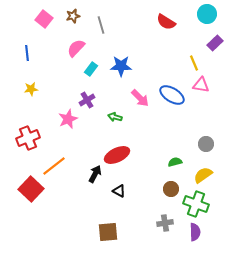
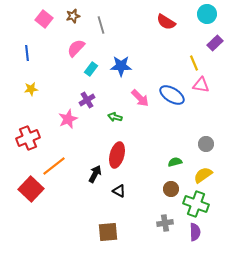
red ellipse: rotated 50 degrees counterclockwise
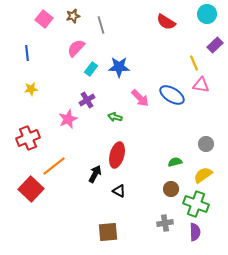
purple rectangle: moved 2 px down
blue star: moved 2 px left, 1 px down
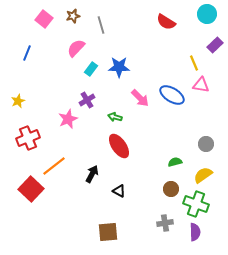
blue line: rotated 28 degrees clockwise
yellow star: moved 13 px left, 12 px down; rotated 16 degrees counterclockwise
red ellipse: moved 2 px right, 9 px up; rotated 50 degrees counterclockwise
black arrow: moved 3 px left
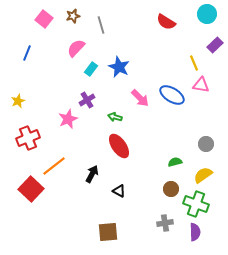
blue star: rotated 25 degrees clockwise
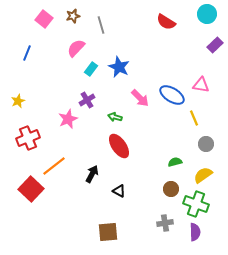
yellow line: moved 55 px down
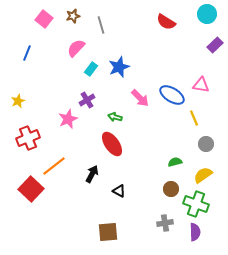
blue star: rotated 25 degrees clockwise
red ellipse: moved 7 px left, 2 px up
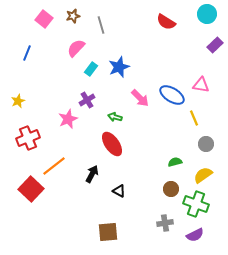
purple semicircle: moved 3 px down; rotated 66 degrees clockwise
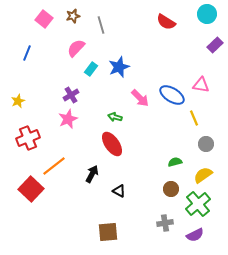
purple cross: moved 16 px left, 5 px up
green cross: moved 2 px right; rotated 30 degrees clockwise
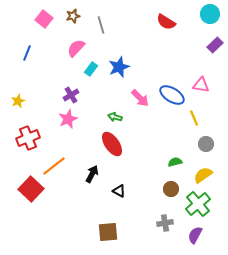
cyan circle: moved 3 px right
purple semicircle: rotated 144 degrees clockwise
